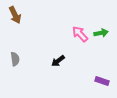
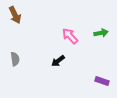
pink arrow: moved 10 px left, 2 px down
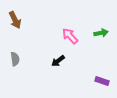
brown arrow: moved 5 px down
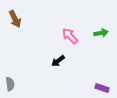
brown arrow: moved 1 px up
gray semicircle: moved 5 px left, 25 px down
purple rectangle: moved 7 px down
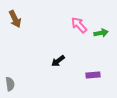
pink arrow: moved 9 px right, 11 px up
purple rectangle: moved 9 px left, 13 px up; rotated 24 degrees counterclockwise
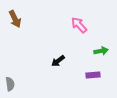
green arrow: moved 18 px down
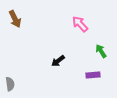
pink arrow: moved 1 px right, 1 px up
green arrow: rotated 112 degrees counterclockwise
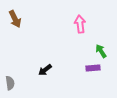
pink arrow: rotated 36 degrees clockwise
black arrow: moved 13 px left, 9 px down
purple rectangle: moved 7 px up
gray semicircle: moved 1 px up
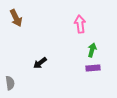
brown arrow: moved 1 px right, 1 px up
green arrow: moved 9 px left, 1 px up; rotated 48 degrees clockwise
black arrow: moved 5 px left, 7 px up
